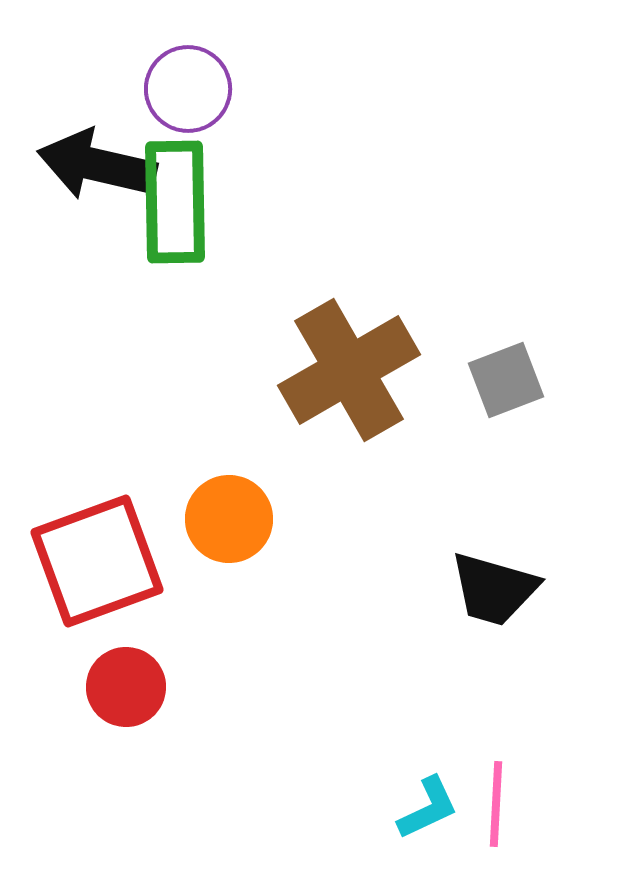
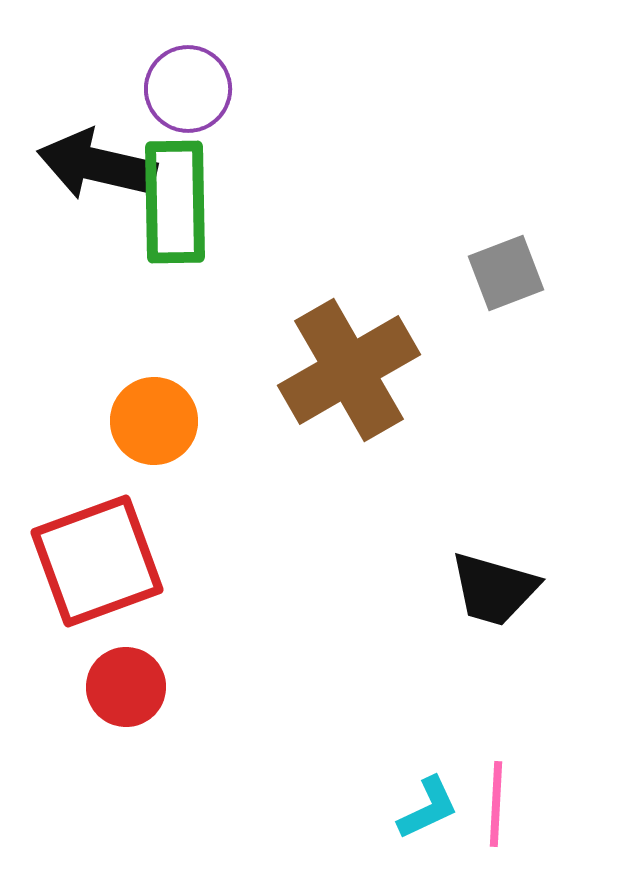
gray square: moved 107 px up
orange circle: moved 75 px left, 98 px up
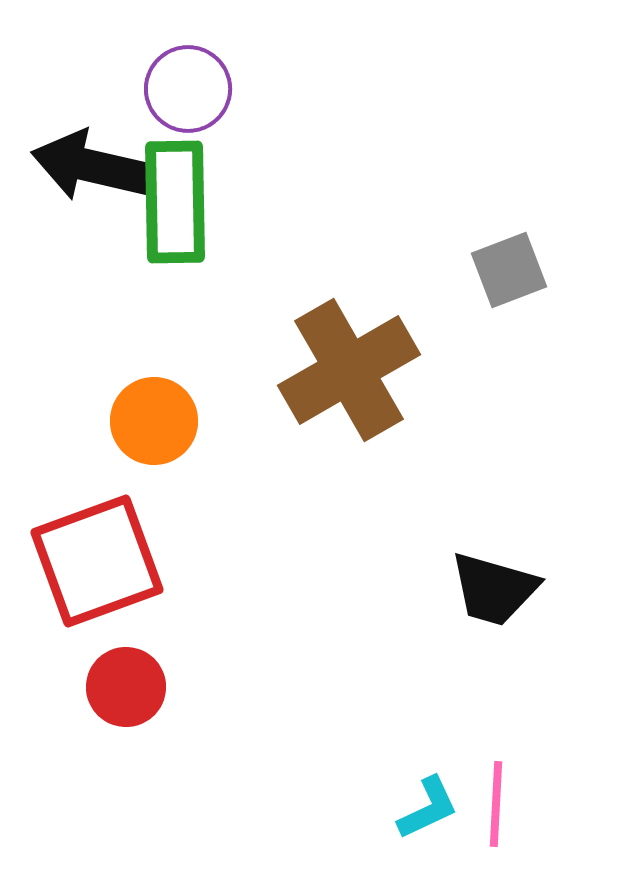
black arrow: moved 6 px left, 1 px down
gray square: moved 3 px right, 3 px up
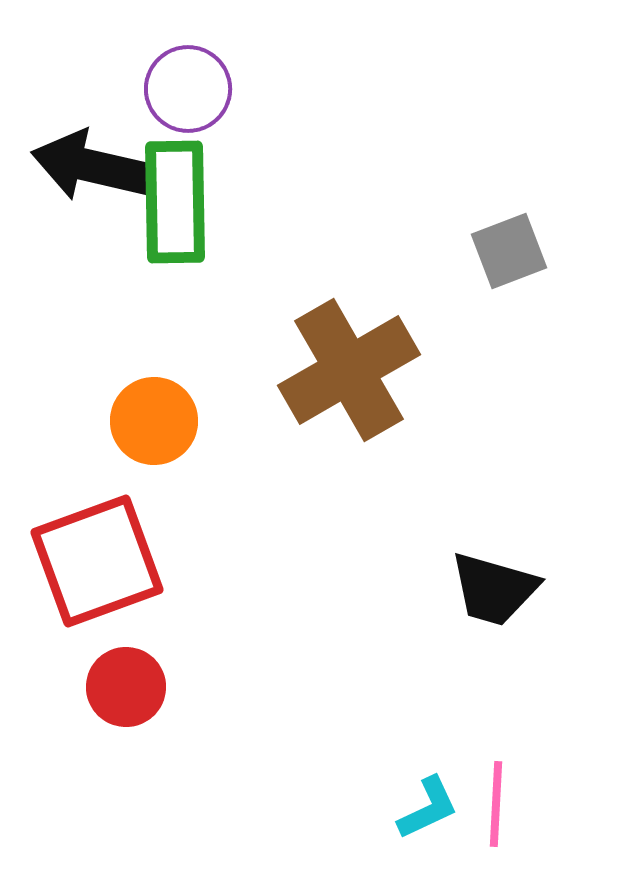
gray square: moved 19 px up
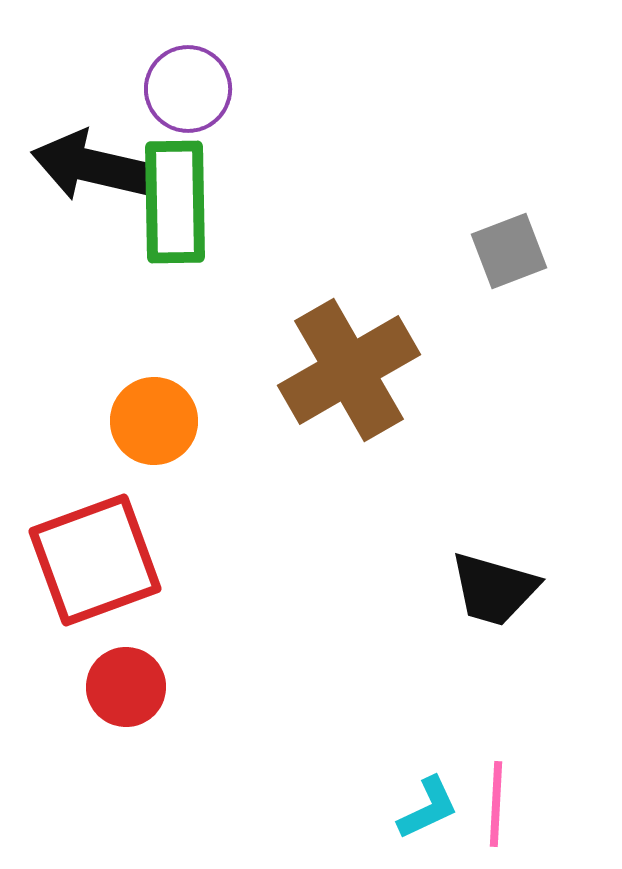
red square: moved 2 px left, 1 px up
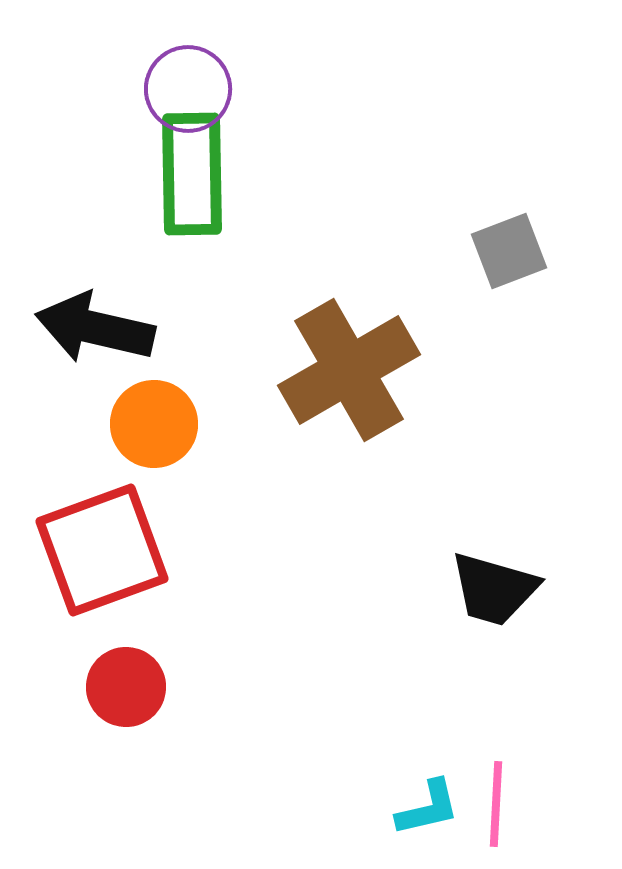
black arrow: moved 4 px right, 162 px down
green rectangle: moved 17 px right, 28 px up
orange circle: moved 3 px down
red square: moved 7 px right, 10 px up
cyan L-shape: rotated 12 degrees clockwise
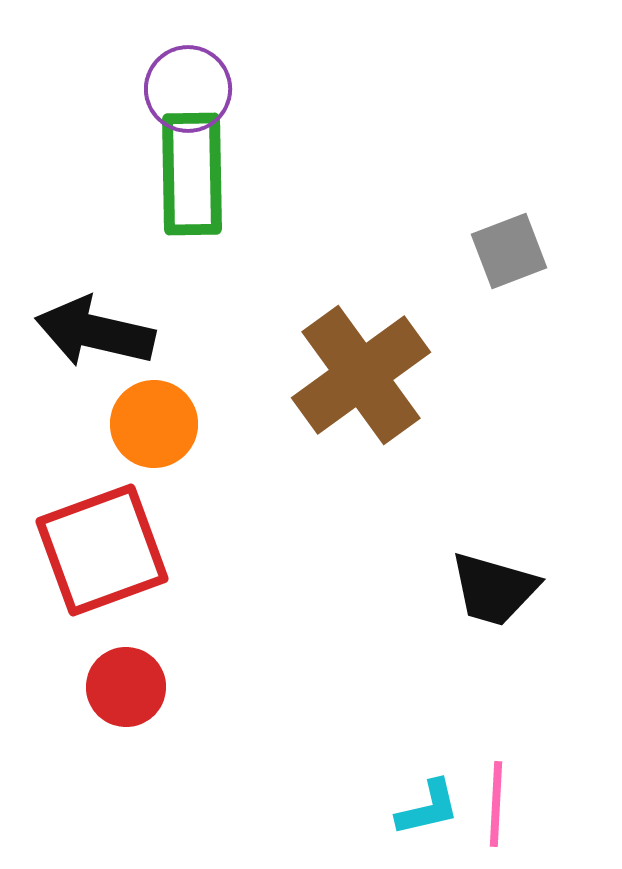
black arrow: moved 4 px down
brown cross: moved 12 px right, 5 px down; rotated 6 degrees counterclockwise
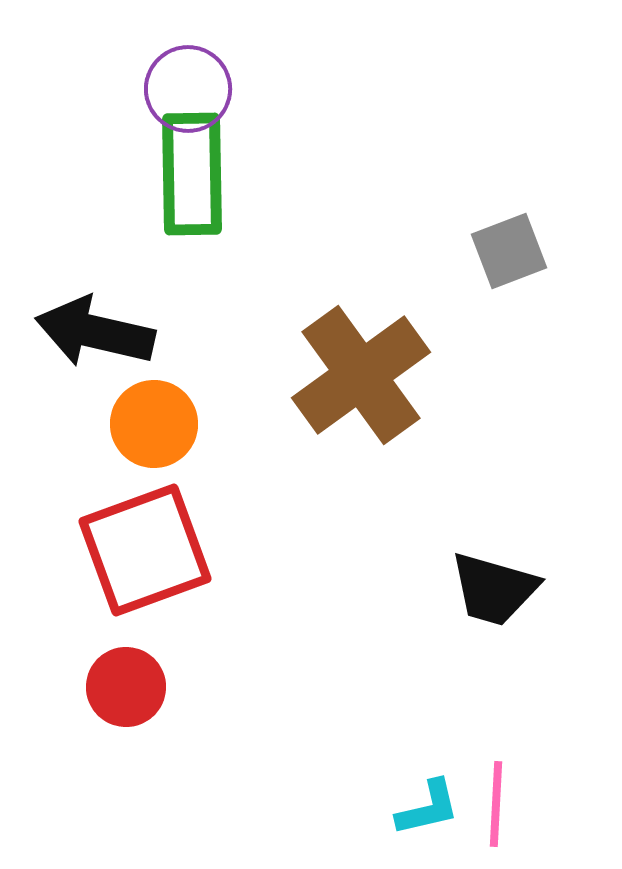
red square: moved 43 px right
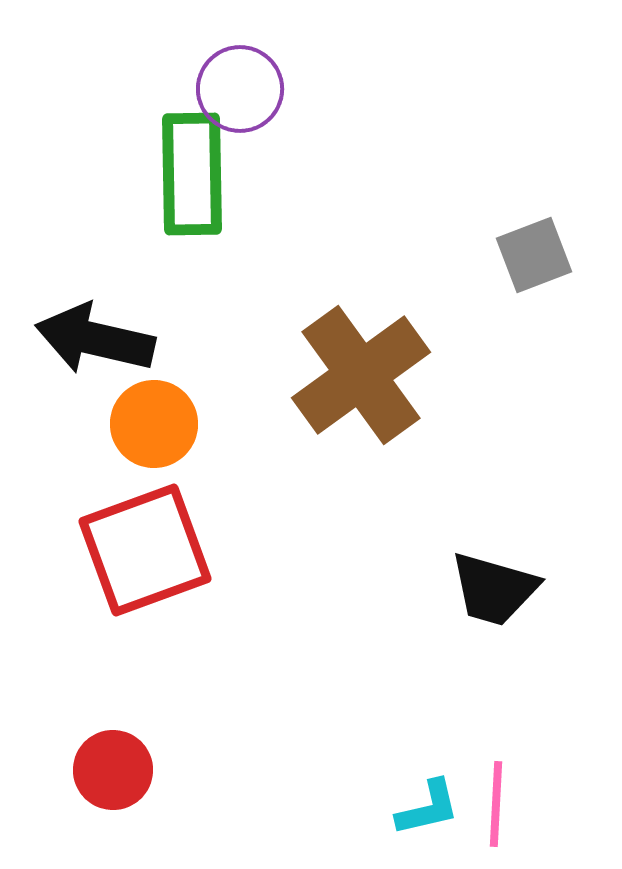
purple circle: moved 52 px right
gray square: moved 25 px right, 4 px down
black arrow: moved 7 px down
red circle: moved 13 px left, 83 px down
